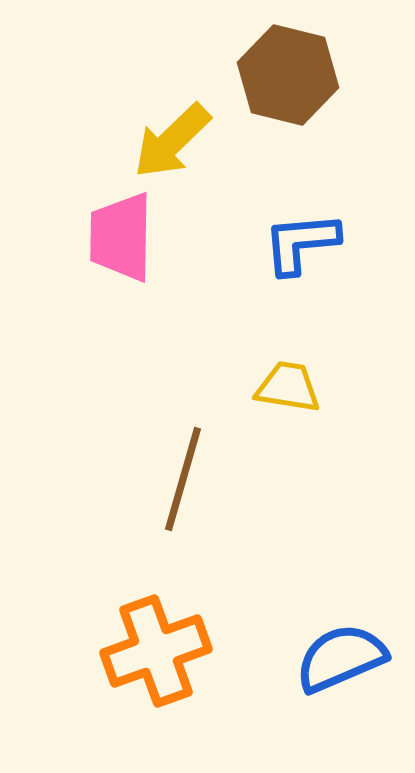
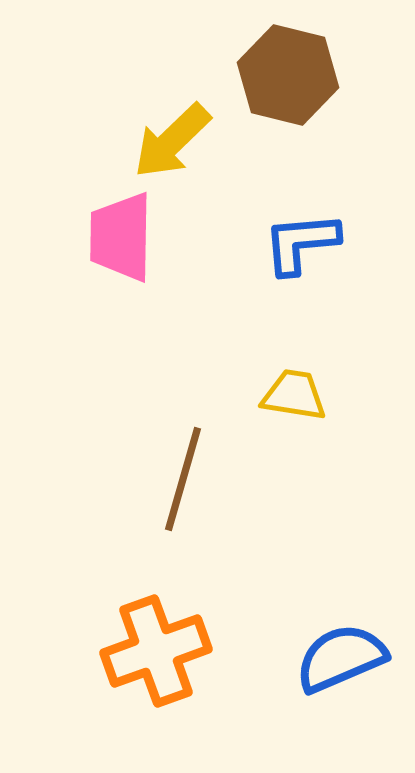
yellow trapezoid: moved 6 px right, 8 px down
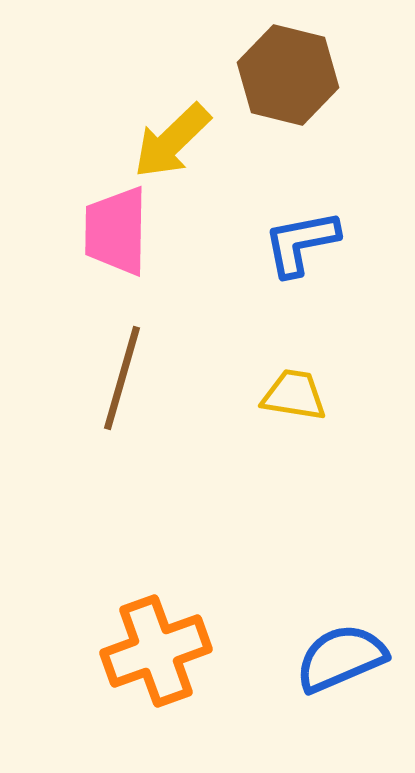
pink trapezoid: moved 5 px left, 6 px up
blue L-shape: rotated 6 degrees counterclockwise
brown line: moved 61 px left, 101 px up
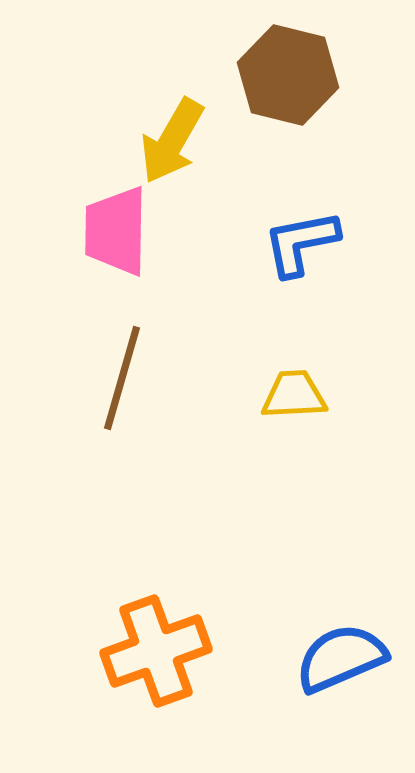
yellow arrow: rotated 16 degrees counterclockwise
yellow trapezoid: rotated 12 degrees counterclockwise
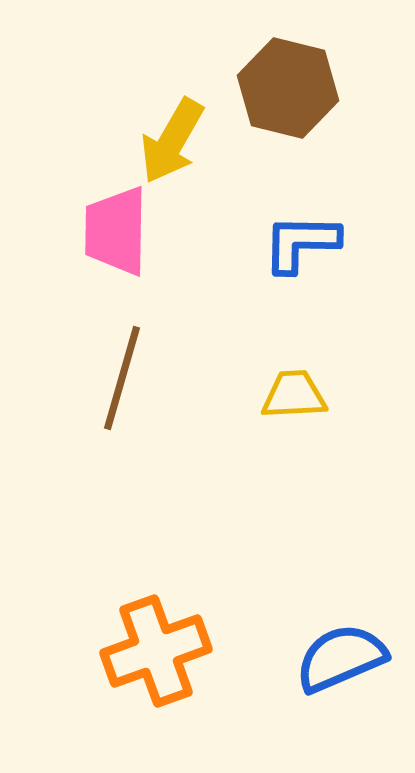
brown hexagon: moved 13 px down
blue L-shape: rotated 12 degrees clockwise
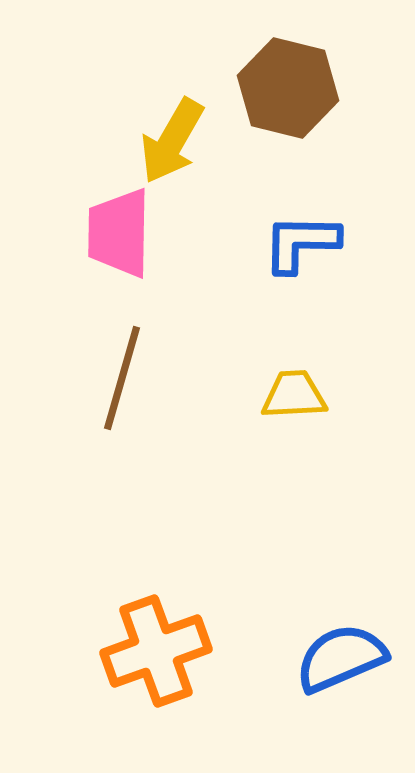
pink trapezoid: moved 3 px right, 2 px down
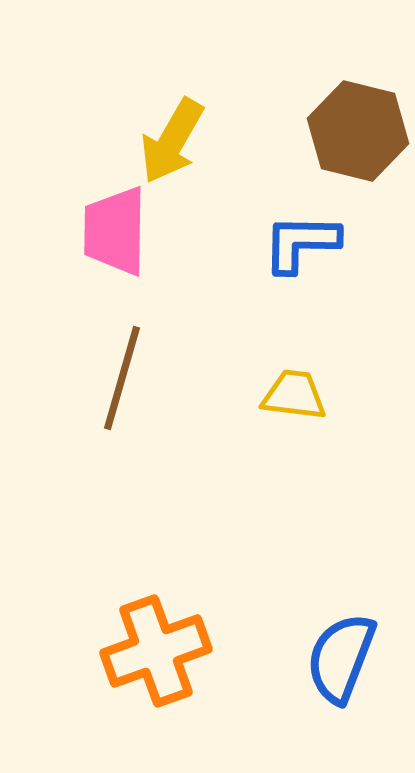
brown hexagon: moved 70 px right, 43 px down
pink trapezoid: moved 4 px left, 2 px up
yellow trapezoid: rotated 10 degrees clockwise
blue semicircle: rotated 46 degrees counterclockwise
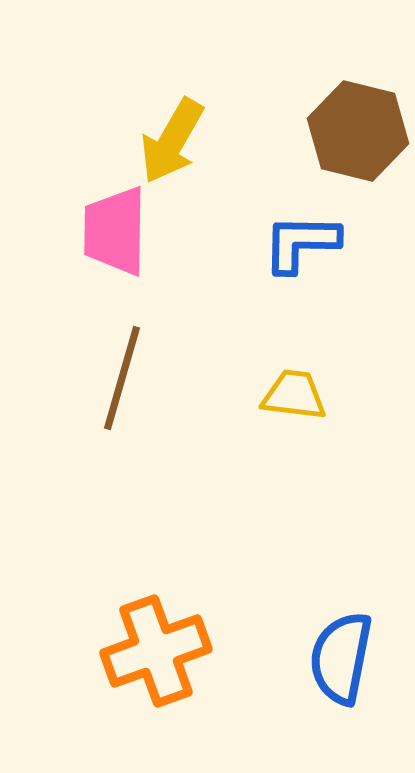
blue semicircle: rotated 10 degrees counterclockwise
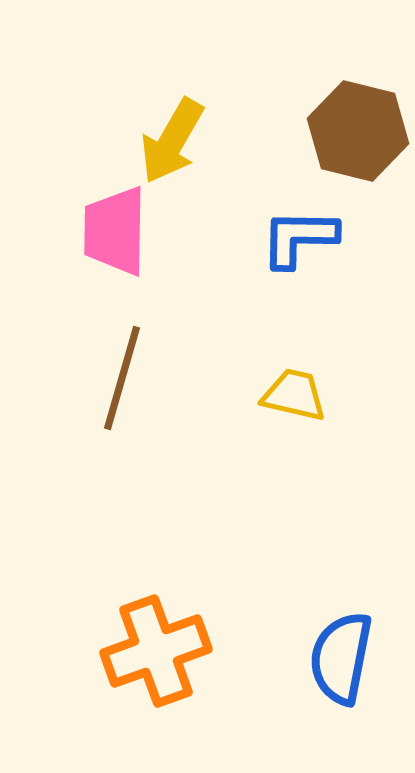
blue L-shape: moved 2 px left, 5 px up
yellow trapezoid: rotated 6 degrees clockwise
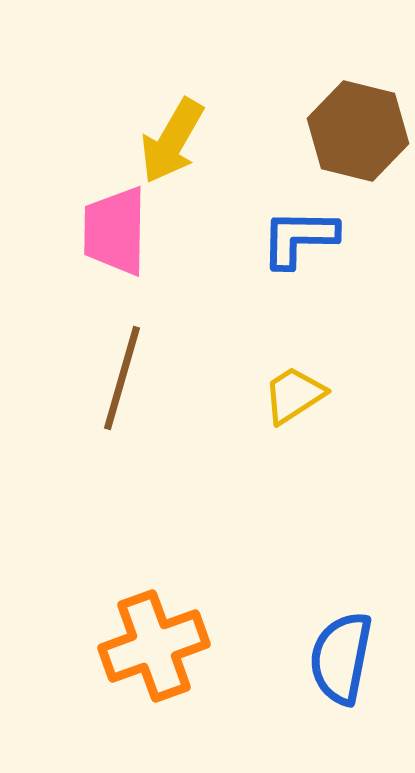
yellow trapezoid: rotated 46 degrees counterclockwise
orange cross: moved 2 px left, 5 px up
